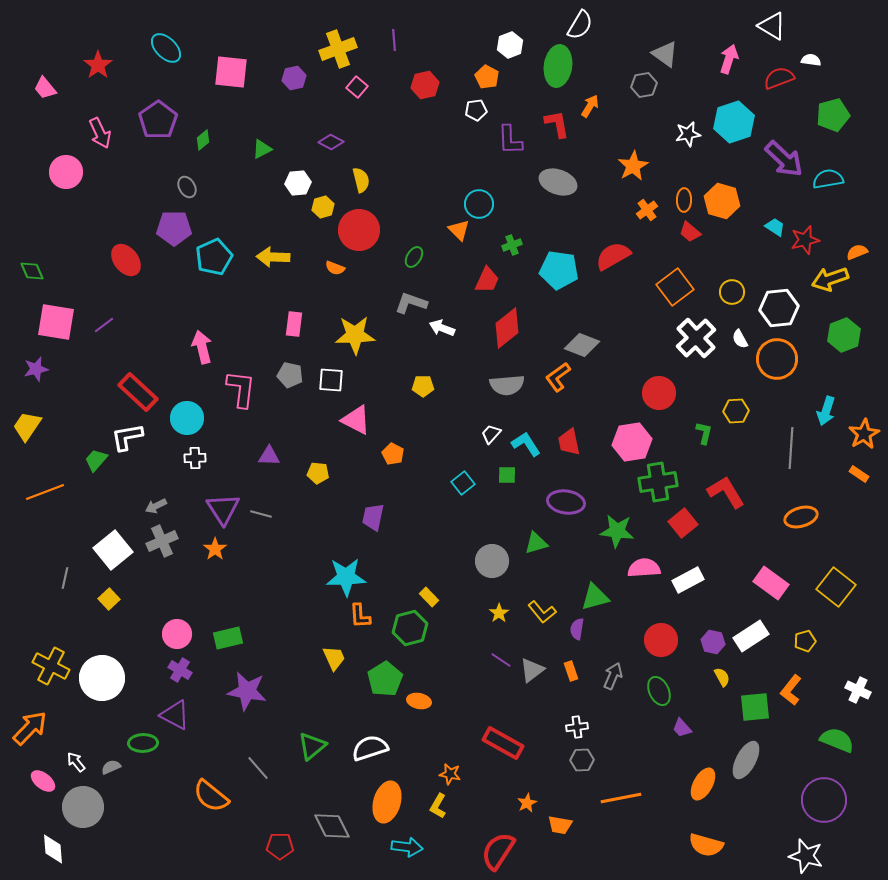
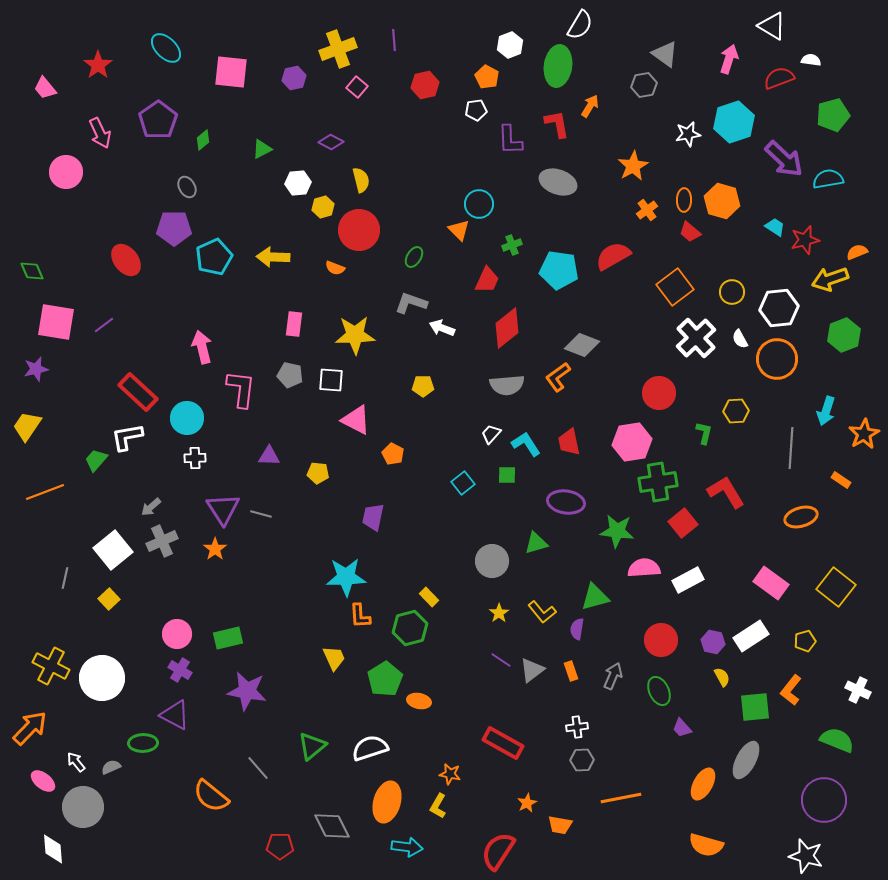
orange rectangle at (859, 474): moved 18 px left, 6 px down
gray arrow at (156, 506): moved 5 px left, 1 px down; rotated 15 degrees counterclockwise
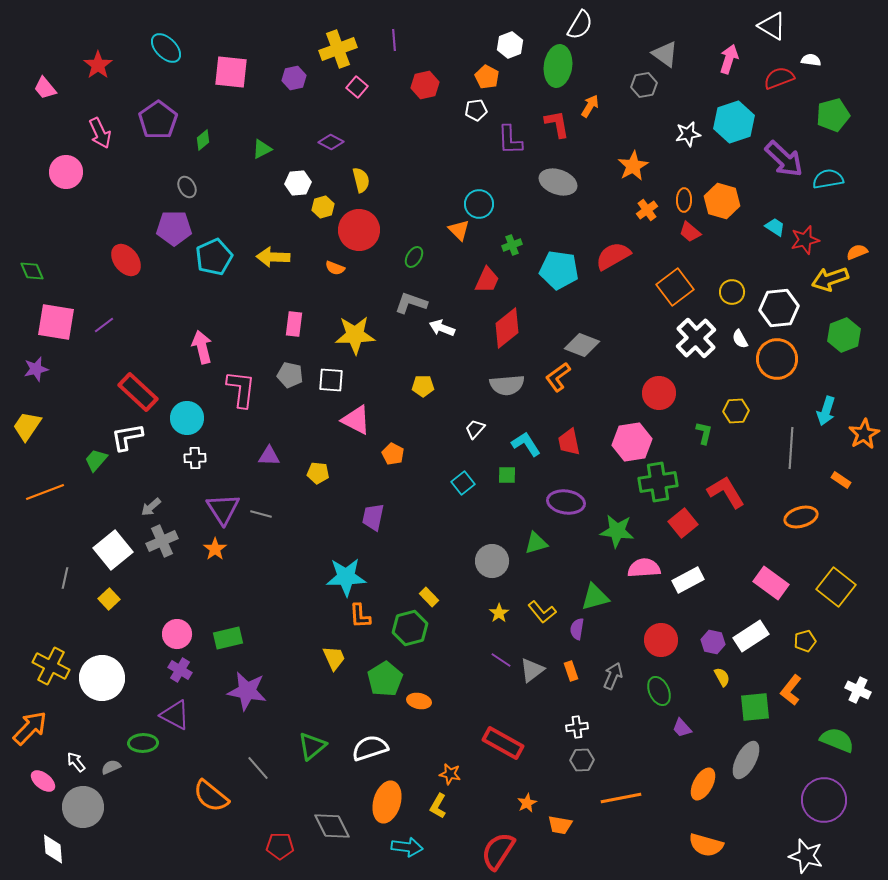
white trapezoid at (491, 434): moved 16 px left, 5 px up
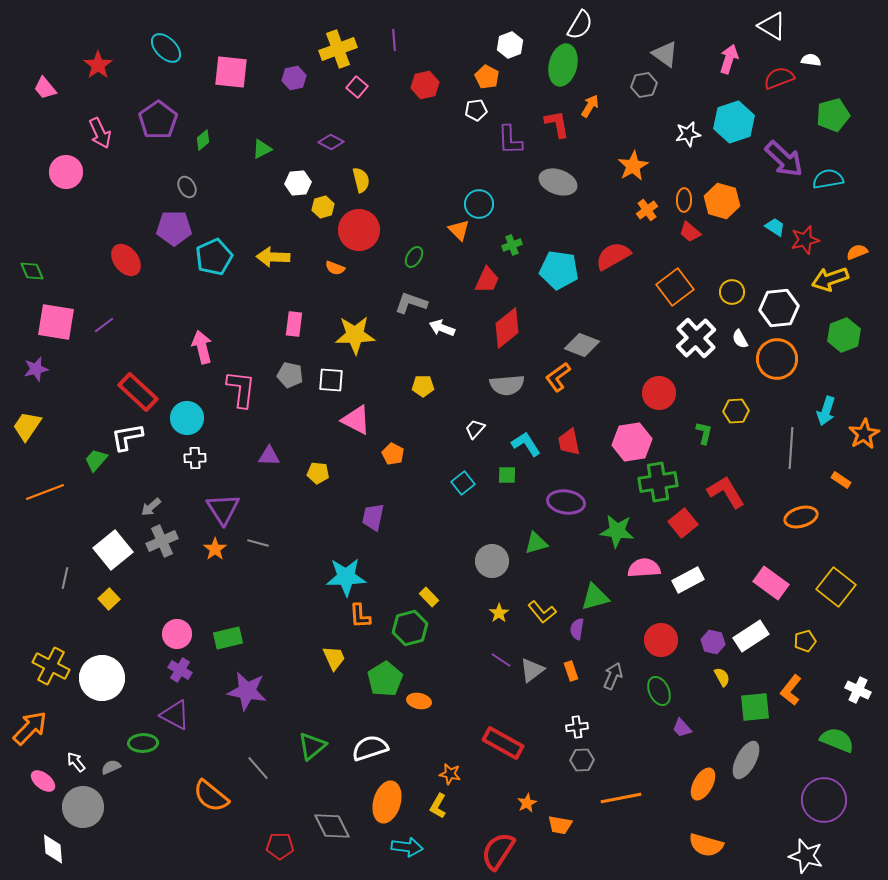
green ellipse at (558, 66): moved 5 px right, 1 px up; rotated 6 degrees clockwise
gray line at (261, 514): moved 3 px left, 29 px down
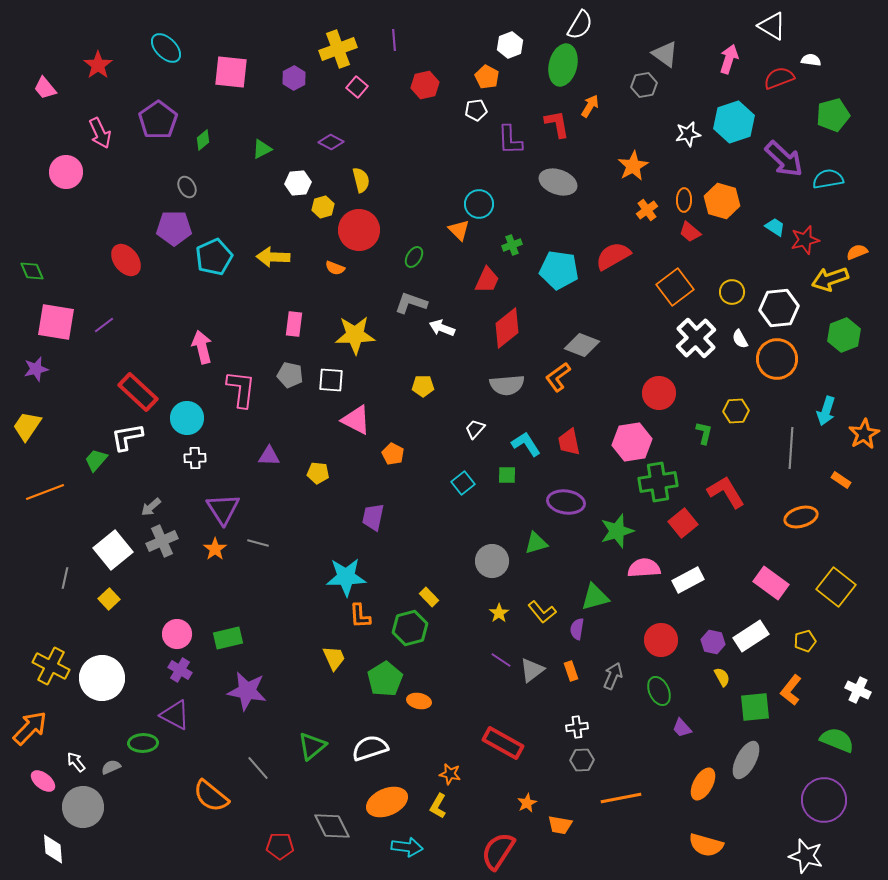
purple hexagon at (294, 78): rotated 15 degrees counterclockwise
green star at (617, 531): rotated 24 degrees counterclockwise
orange ellipse at (387, 802): rotated 51 degrees clockwise
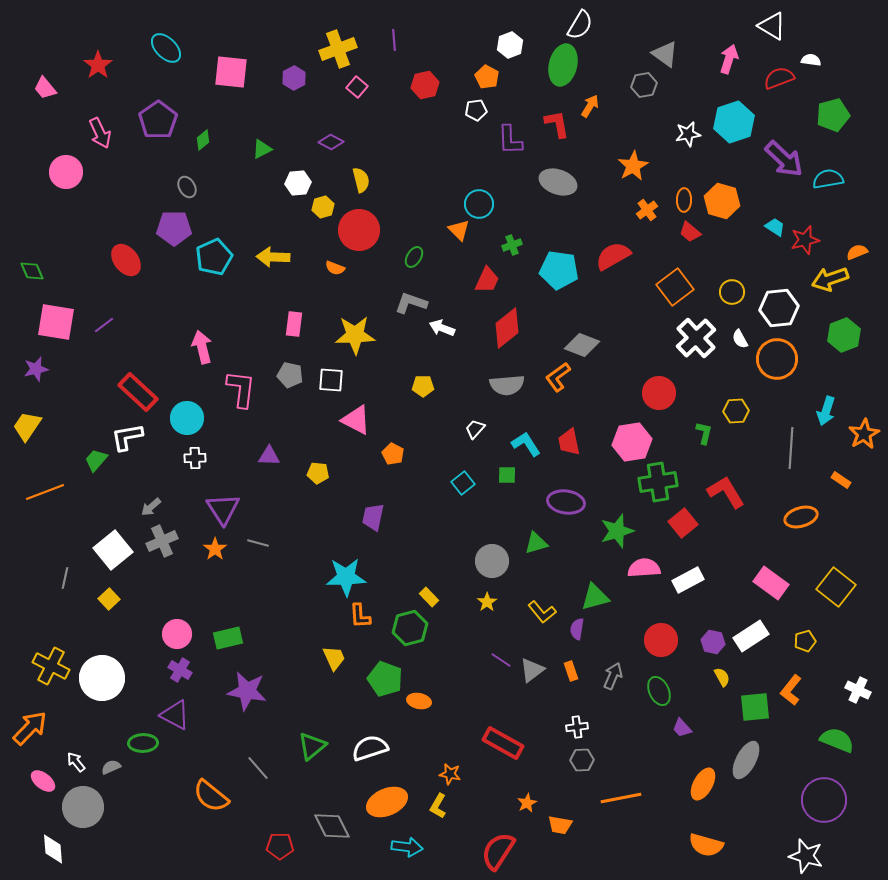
yellow star at (499, 613): moved 12 px left, 11 px up
green pentagon at (385, 679): rotated 20 degrees counterclockwise
